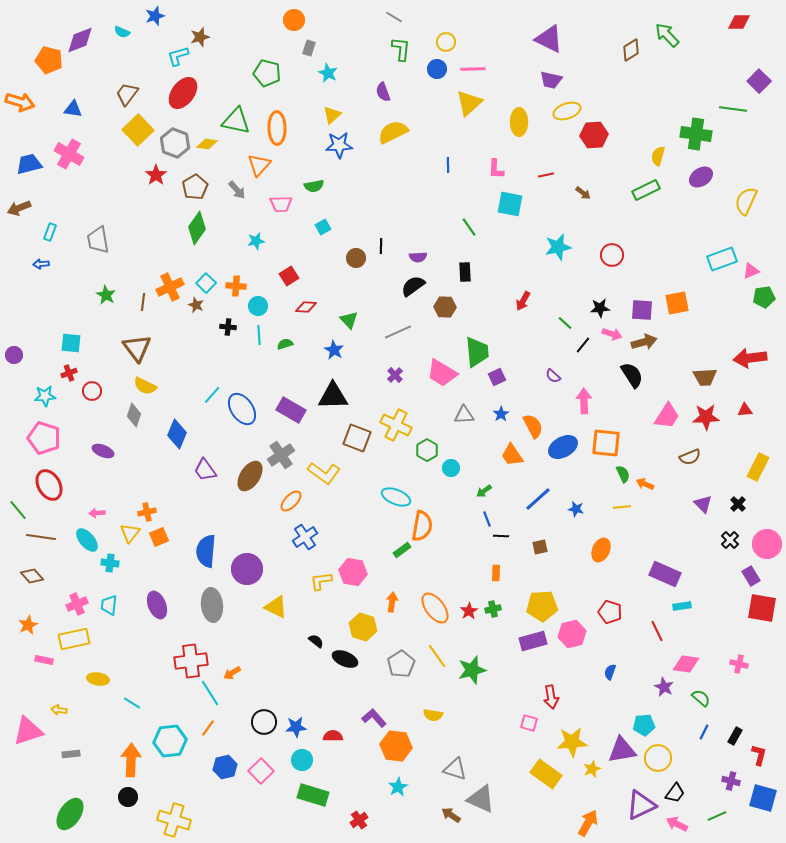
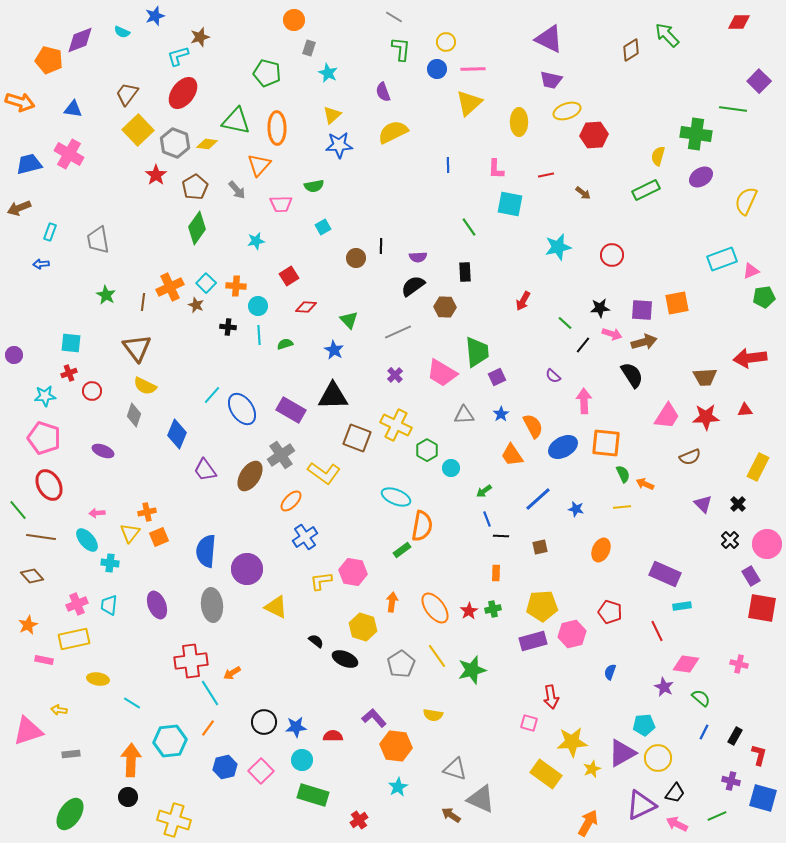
purple triangle at (622, 750): moved 3 px down; rotated 20 degrees counterclockwise
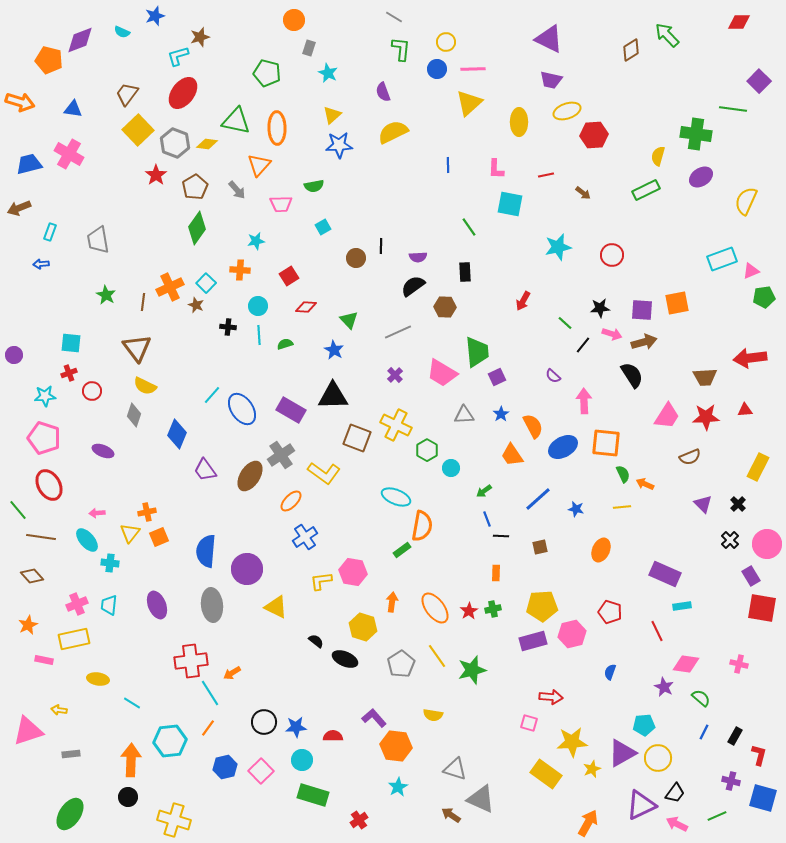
orange cross at (236, 286): moved 4 px right, 16 px up
red arrow at (551, 697): rotated 75 degrees counterclockwise
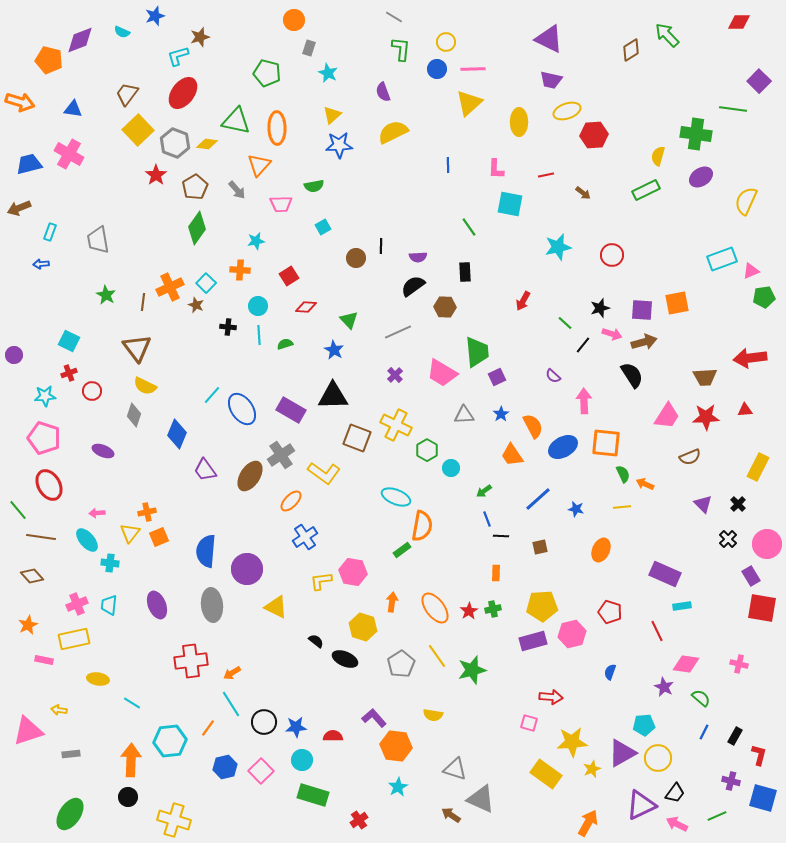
black star at (600, 308): rotated 12 degrees counterclockwise
cyan square at (71, 343): moved 2 px left, 2 px up; rotated 20 degrees clockwise
black cross at (730, 540): moved 2 px left, 1 px up
cyan line at (210, 693): moved 21 px right, 11 px down
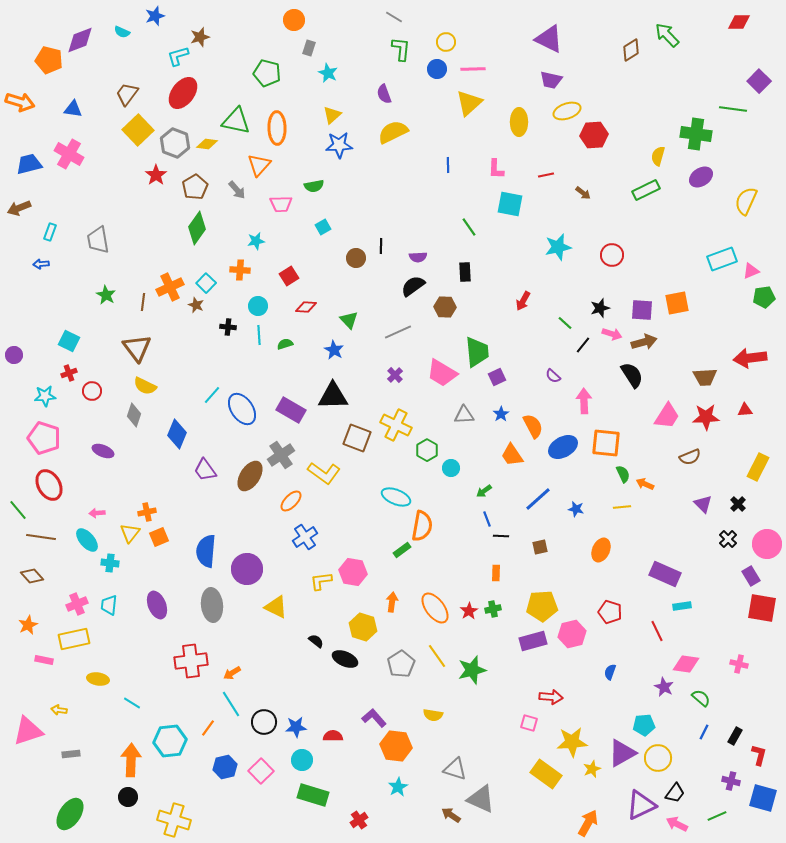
purple semicircle at (383, 92): moved 1 px right, 2 px down
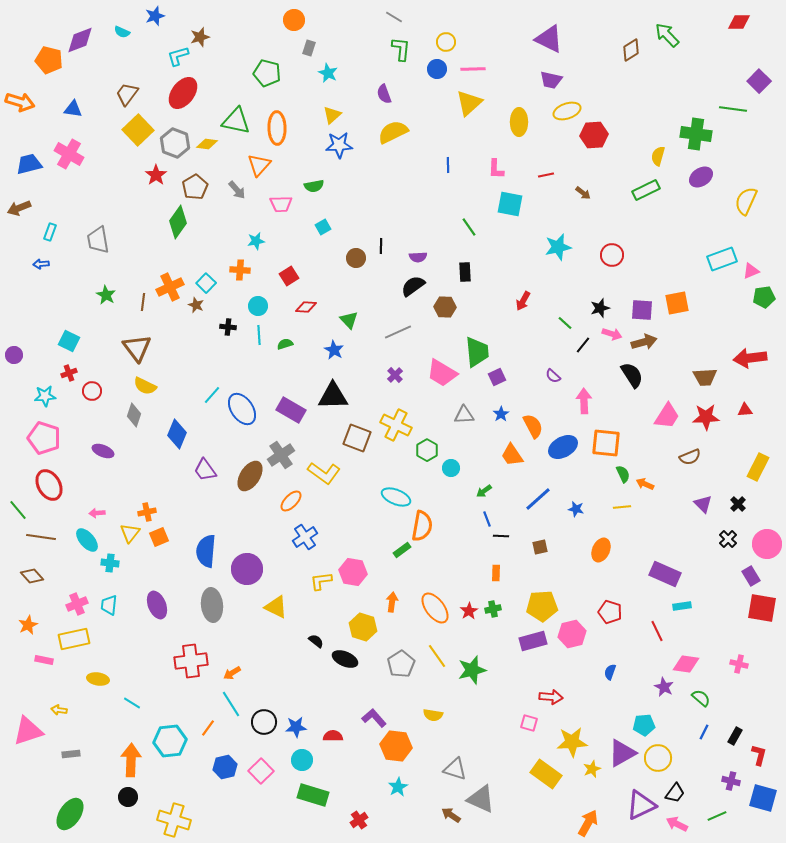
green diamond at (197, 228): moved 19 px left, 6 px up
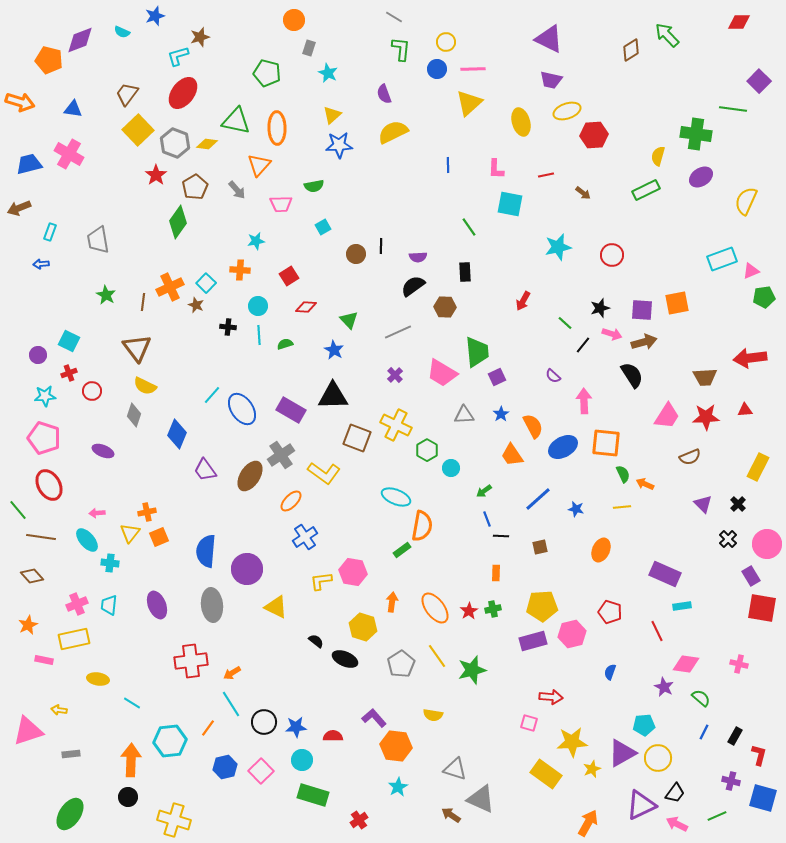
yellow ellipse at (519, 122): moved 2 px right; rotated 16 degrees counterclockwise
brown circle at (356, 258): moved 4 px up
purple circle at (14, 355): moved 24 px right
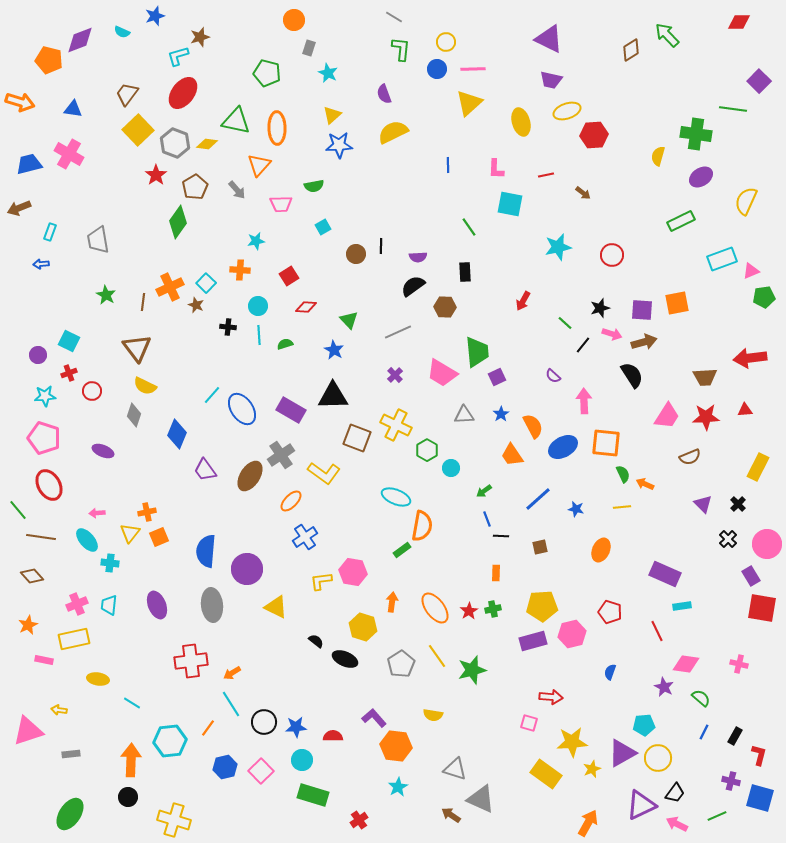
green rectangle at (646, 190): moved 35 px right, 31 px down
blue square at (763, 798): moved 3 px left
